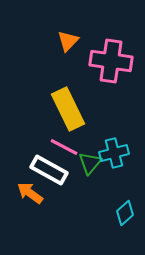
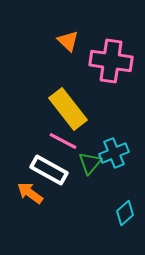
orange triangle: rotated 30 degrees counterclockwise
yellow rectangle: rotated 12 degrees counterclockwise
pink line: moved 1 px left, 6 px up
cyan cross: rotated 8 degrees counterclockwise
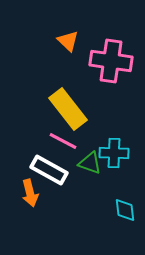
cyan cross: rotated 24 degrees clockwise
green triangle: rotated 50 degrees counterclockwise
orange arrow: rotated 140 degrees counterclockwise
cyan diamond: moved 3 px up; rotated 55 degrees counterclockwise
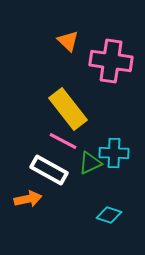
green triangle: rotated 45 degrees counterclockwise
orange arrow: moved 2 px left, 6 px down; rotated 88 degrees counterclockwise
cyan diamond: moved 16 px left, 5 px down; rotated 65 degrees counterclockwise
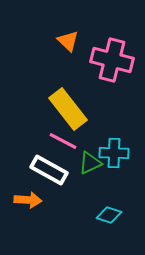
pink cross: moved 1 px right, 1 px up; rotated 6 degrees clockwise
orange arrow: moved 1 px down; rotated 16 degrees clockwise
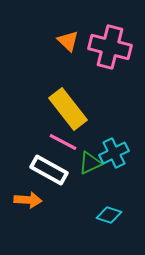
pink cross: moved 2 px left, 13 px up
pink line: moved 1 px down
cyan cross: rotated 28 degrees counterclockwise
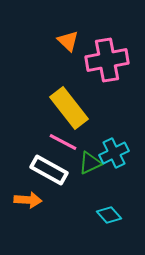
pink cross: moved 3 px left, 13 px down; rotated 24 degrees counterclockwise
yellow rectangle: moved 1 px right, 1 px up
cyan diamond: rotated 30 degrees clockwise
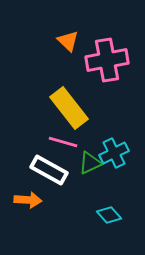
pink line: rotated 12 degrees counterclockwise
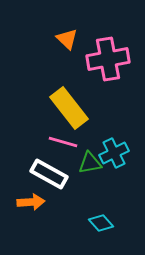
orange triangle: moved 1 px left, 2 px up
pink cross: moved 1 px right, 1 px up
green triangle: rotated 15 degrees clockwise
white rectangle: moved 4 px down
orange arrow: moved 3 px right, 2 px down; rotated 8 degrees counterclockwise
cyan diamond: moved 8 px left, 8 px down
